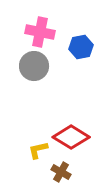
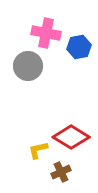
pink cross: moved 6 px right, 1 px down
blue hexagon: moved 2 px left
gray circle: moved 6 px left
brown cross: rotated 36 degrees clockwise
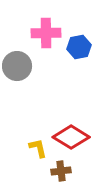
pink cross: rotated 12 degrees counterclockwise
gray circle: moved 11 px left
yellow L-shape: moved 2 px up; rotated 90 degrees clockwise
brown cross: moved 1 px up; rotated 18 degrees clockwise
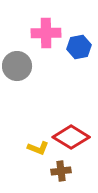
yellow L-shape: rotated 125 degrees clockwise
